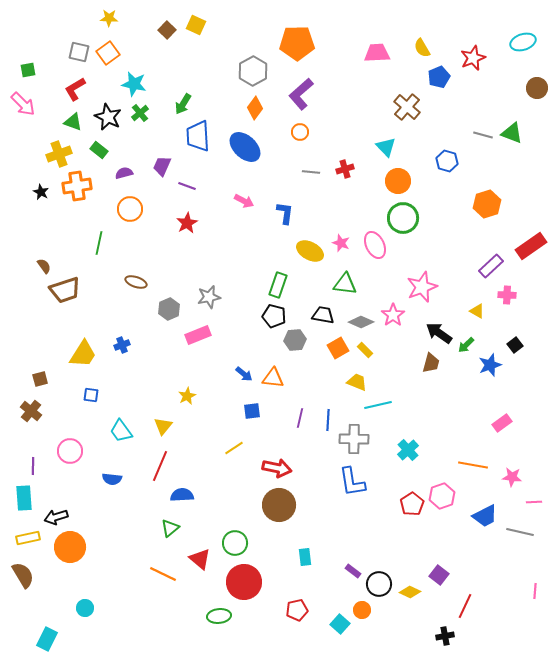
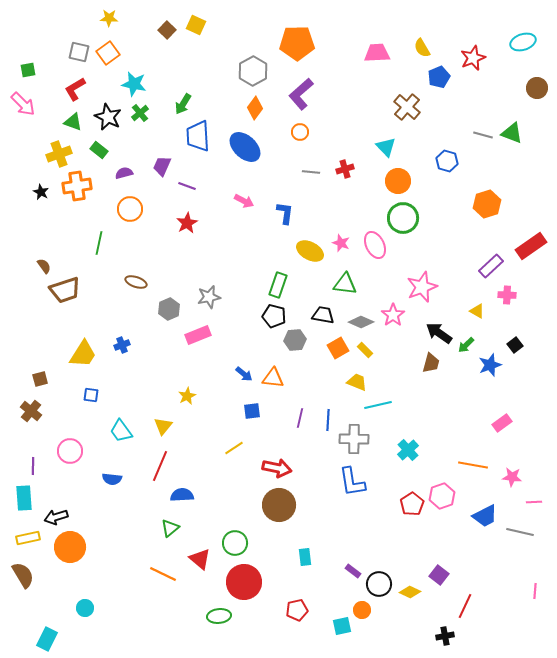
cyan square at (340, 624): moved 2 px right, 2 px down; rotated 36 degrees clockwise
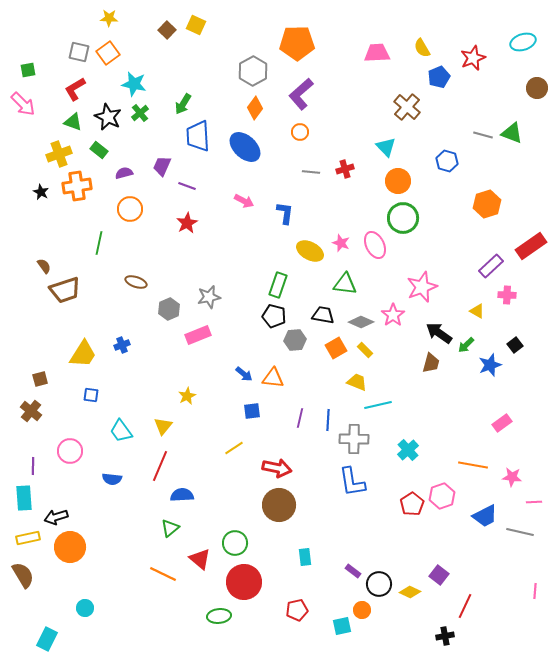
orange square at (338, 348): moved 2 px left
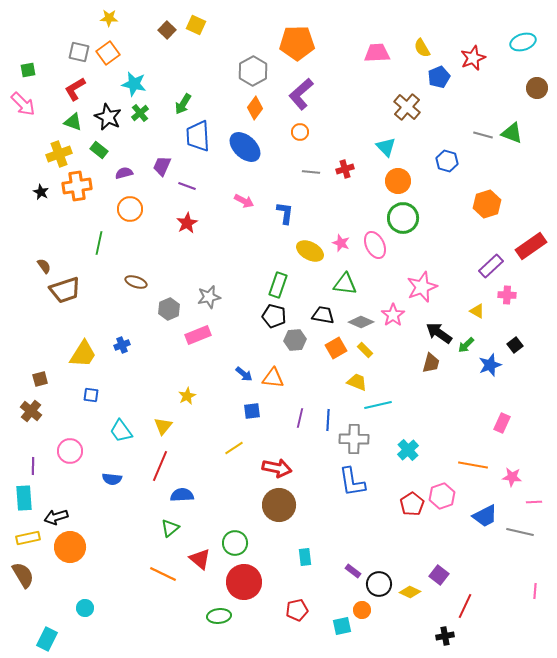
pink rectangle at (502, 423): rotated 30 degrees counterclockwise
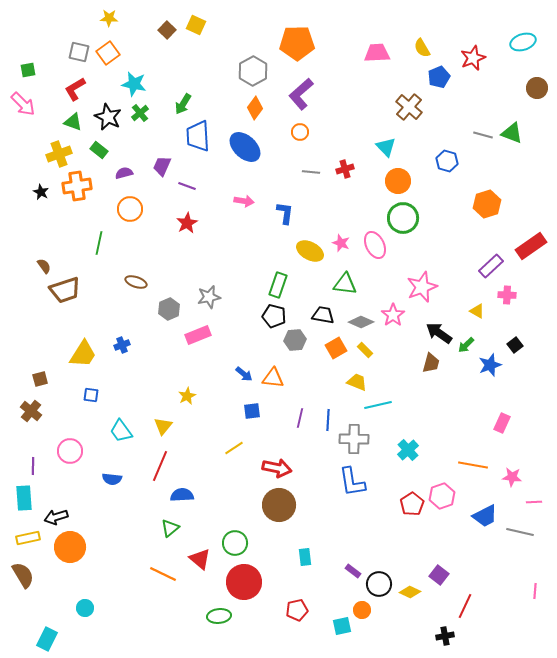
brown cross at (407, 107): moved 2 px right
pink arrow at (244, 201): rotated 18 degrees counterclockwise
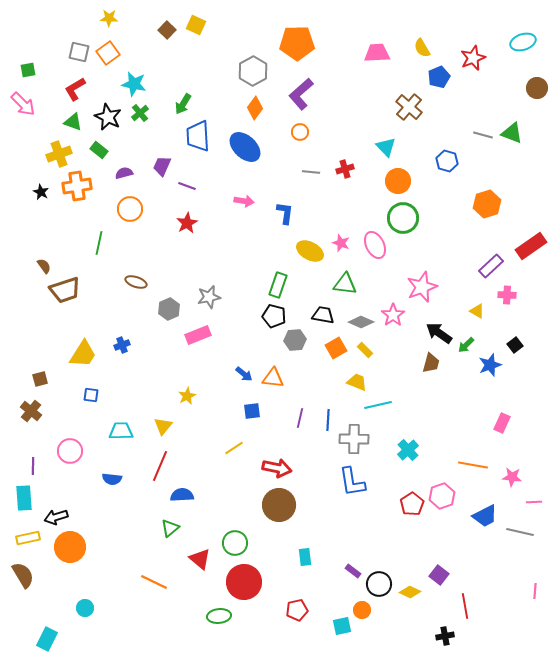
cyan trapezoid at (121, 431): rotated 125 degrees clockwise
orange line at (163, 574): moved 9 px left, 8 px down
red line at (465, 606): rotated 35 degrees counterclockwise
